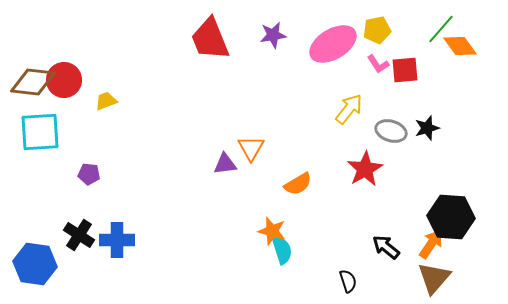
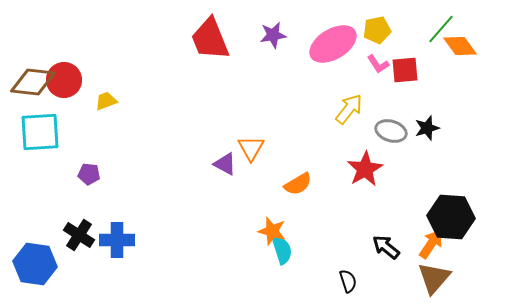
purple triangle: rotated 35 degrees clockwise
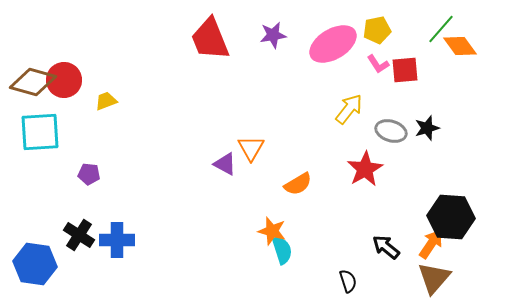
brown diamond: rotated 9 degrees clockwise
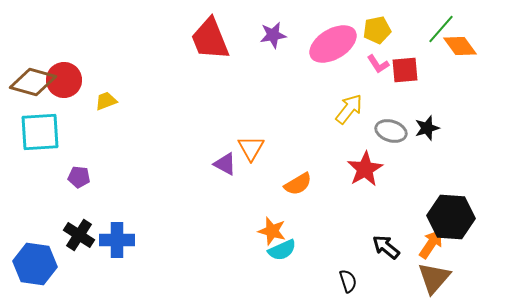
purple pentagon: moved 10 px left, 3 px down
cyan semicircle: rotated 84 degrees clockwise
